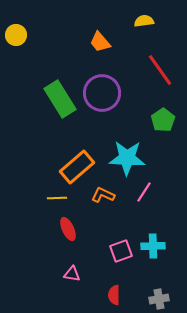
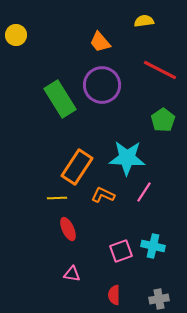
red line: rotated 28 degrees counterclockwise
purple circle: moved 8 px up
orange rectangle: rotated 16 degrees counterclockwise
cyan cross: rotated 15 degrees clockwise
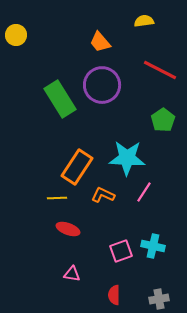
red ellipse: rotated 45 degrees counterclockwise
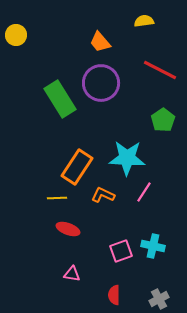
purple circle: moved 1 px left, 2 px up
gray cross: rotated 18 degrees counterclockwise
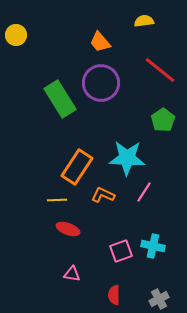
red line: rotated 12 degrees clockwise
yellow line: moved 2 px down
